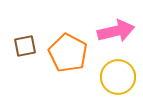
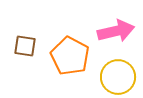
brown square: rotated 20 degrees clockwise
orange pentagon: moved 2 px right, 3 px down
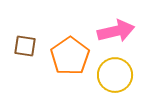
orange pentagon: rotated 9 degrees clockwise
yellow circle: moved 3 px left, 2 px up
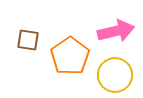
brown square: moved 3 px right, 6 px up
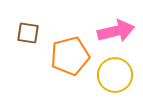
brown square: moved 7 px up
orange pentagon: rotated 21 degrees clockwise
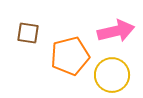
yellow circle: moved 3 px left
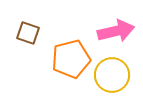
brown square: rotated 10 degrees clockwise
orange pentagon: moved 1 px right, 3 px down
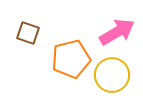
pink arrow: moved 1 px right, 1 px down; rotated 18 degrees counterclockwise
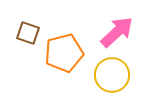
pink arrow: rotated 12 degrees counterclockwise
orange pentagon: moved 7 px left, 6 px up
